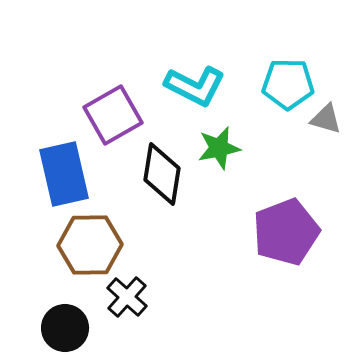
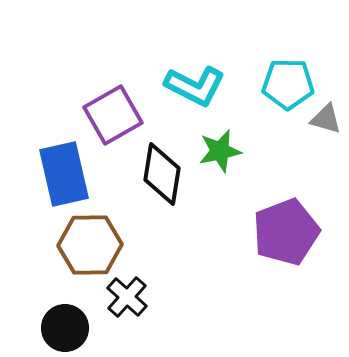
green star: moved 1 px right, 3 px down
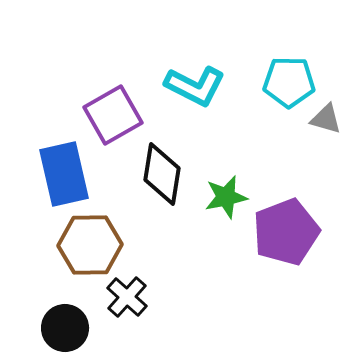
cyan pentagon: moved 1 px right, 2 px up
green star: moved 6 px right, 46 px down
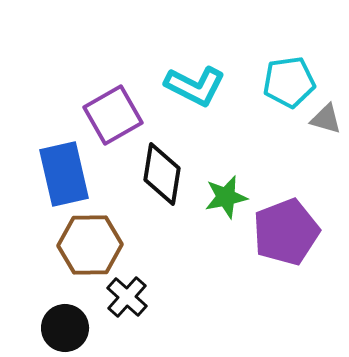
cyan pentagon: rotated 9 degrees counterclockwise
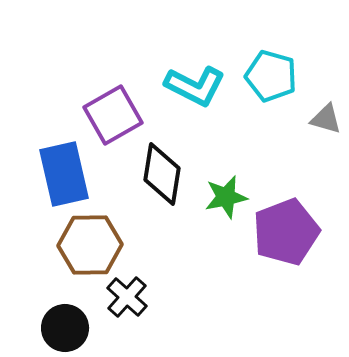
cyan pentagon: moved 18 px left, 6 px up; rotated 24 degrees clockwise
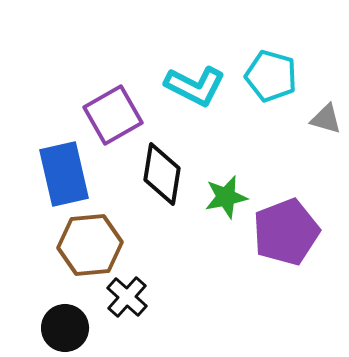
brown hexagon: rotated 4 degrees counterclockwise
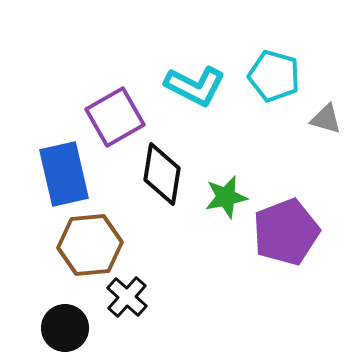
cyan pentagon: moved 3 px right
purple square: moved 2 px right, 2 px down
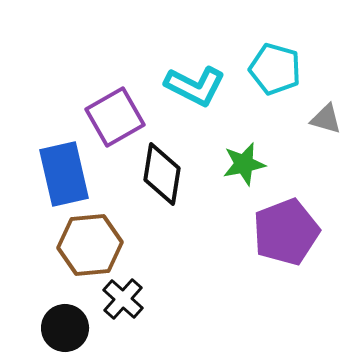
cyan pentagon: moved 1 px right, 7 px up
green star: moved 18 px right, 33 px up
black cross: moved 4 px left, 2 px down
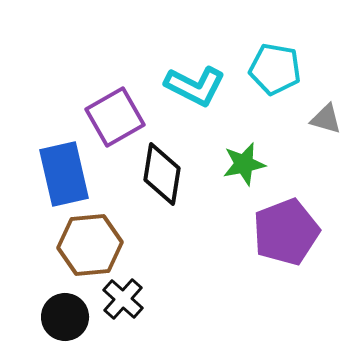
cyan pentagon: rotated 6 degrees counterclockwise
black circle: moved 11 px up
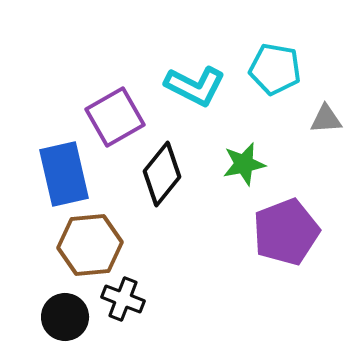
gray triangle: rotated 20 degrees counterclockwise
black diamond: rotated 30 degrees clockwise
black cross: rotated 21 degrees counterclockwise
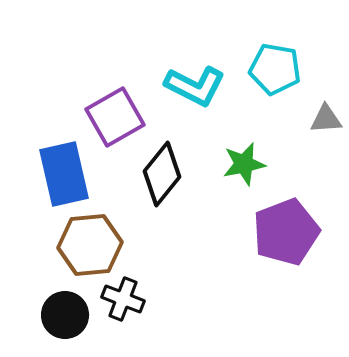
black circle: moved 2 px up
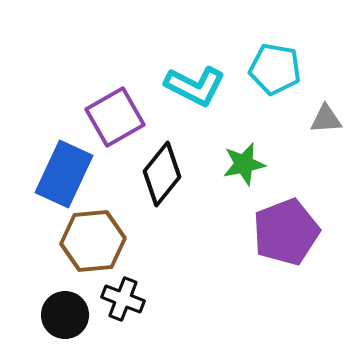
blue rectangle: rotated 38 degrees clockwise
brown hexagon: moved 3 px right, 4 px up
